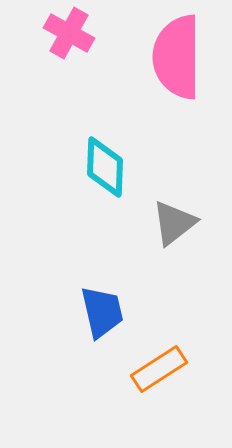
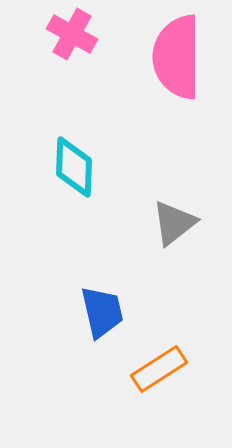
pink cross: moved 3 px right, 1 px down
cyan diamond: moved 31 px left
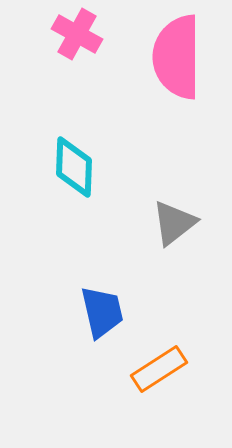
pink cross: moved 5 px right
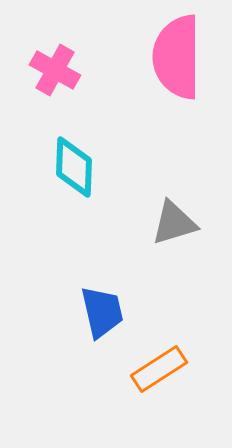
pink cross: moved 22 px left, 36 px down
gray triangle: rotated 21 degrees clockwise
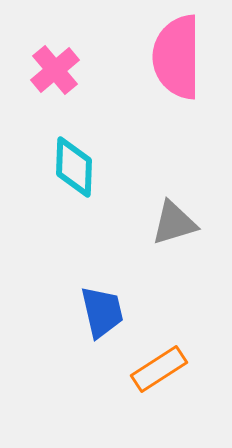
pink cross: rotated 21 degrees clockwise
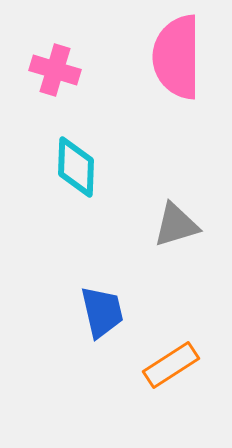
pink cross: rotated 33 degrees counterclockwise
cyan diamond: moved 2 px right
gray triangle: moved 2 px right, 2 px down
orange rectangle: moved 12 px right, 4 px up
